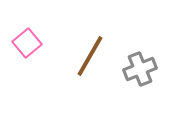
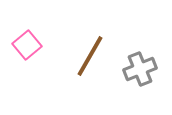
pink square: moved 2 px down
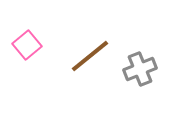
brown line: rotated 21 degrees clockwise
